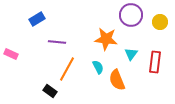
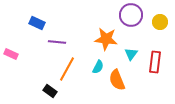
blue rectangle: moved 4 px down; rotated 56 degrees clockwise
cyan semicircle: rotated 56 degrees clockwise
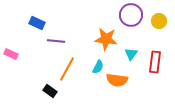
yellow circle: moved 1 px left, 1 px up
purple line: moved 1 px left, 1 px up
orange semicircle: rotated 60 degrees counterclockwise
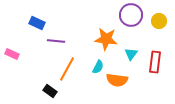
pink rectangle: moved 1 px right
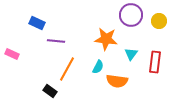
orange semicircle: moved 1 px down
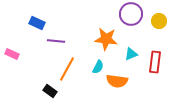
purple circle: moved 1 px up
cyan triangle: rotated 32 degrees clockwise
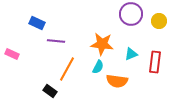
orange star: moved 4 px left, 5 px down
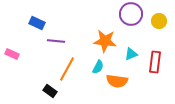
orange star: moved 3 px right, 3 px up
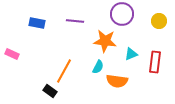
purple circle: moved 9 px left
blue rectangle: rotated 14 degrees counterclockwise
purple line: moved 19 px right, 20 px up
orange line: moved 3 px left, 2 px down
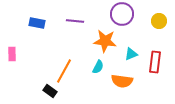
pink rectangle: rotated 64 degrees clockwise
orange semicircle: moved 5 px right
